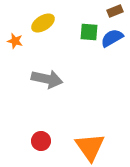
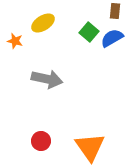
brown rectangle: rotated 63 degrees counterclockwise
green square: rotated 36 degrees clockwise
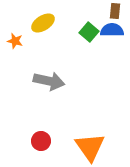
blue semicircle: moved 8 px up; rotated 30 degrees clockwise
gray arrow: moved 2 px right, 2 px down
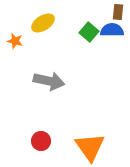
brown rectangle: moved 3 px right, 1 px down
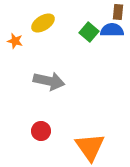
red circle: moved 10 px up
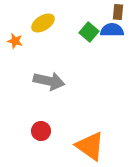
orange triangle: moved 1 px up; rotated 20 degrees counterclockwise
